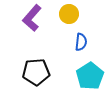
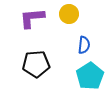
purple L-shape: rotated 44 degrees clockwise
blue semicircle: moved 3 px right, 3 px down
black pentagon: moved 8 px up
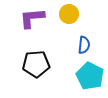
cyan pentagon: rotated 12 degrees counterclockwise
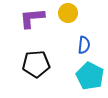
yellow circle: moved 1 px left, 1 px up
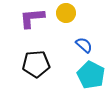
yellow circle: moved 2 px left
blue semicircle: rotated 54 degrees counterclockwise
cyan pentagon: moved 1 px right, 1 px up
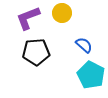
yellow circle: moved 4 px left
purple L-shape: moved 4 px left; rotated 16 degrees counterclockwise
black pentagon: moved 12 px up
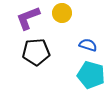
blue semicircle: moved 4 px right; rotated 24 degrees counterclockwise
cyan pentagon: rotated 12 degrees counterclockwise
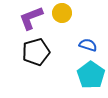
purple L-shape: moved 3 px right
black pentagon: rotated 12 degrees counterclockwise
cyan pentagon: rotated 20 degrees clockwise
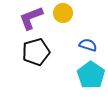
yellow circle: moved 1 px right
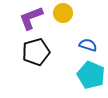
cyan pentagon: rotated 12 degrees counterclockwise
